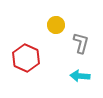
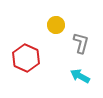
cyan arrow: rotated 24 degrees clockwise
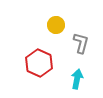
red hexagon: moved 13 px right, 5 px down
cyan arrow: moved 3 px left, 3 px down; rotated 72 degrees clockwise
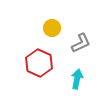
yellow circle: moved 4 px left, 3 px down
gray L-shape: rotated 50 degrees clockwise
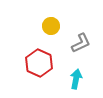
yellow circle: moved 1 px left, 2 px up
cyan arrow: moved 1 px left
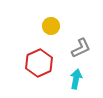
gray L-shape: moved 5 px down
red hexagon: rotated 12 degrees clockwise
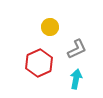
yellow circle: moved 1 px left, 1 px down
gray L-shape: moved 4 px left, 1 px down
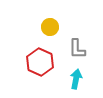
gray L-shape: rotated 115 degrees clockwise
red hexagon: moved 1 px right, 1 px up; rotated 12 degrees counterclockwise
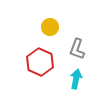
gray L-shape: rotated 20 degrees clockwise
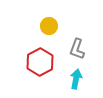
yellow circle: moved 1 px left, 1 px up
red hexagon: rotated 8 degrees clockwise
